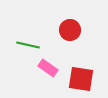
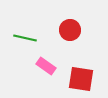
green line: moved 3 px left, 7 px up
pink rectangle: moved 2 px left, 2 px up
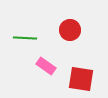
green line: rotated 10 degrees counterclockwise
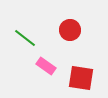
green line: rotated 35 degrees clockwise
red square: moved 1 px up
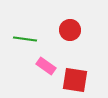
green line: moved 1 px down; rotated 30 degrees counterclockwise
red square: moved 6 px left, 2 px down
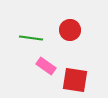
green line: moved 6 px right, 1 px up
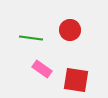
pink rectangle: moved 4 px left, 3 px down
red square: moved 1 px right
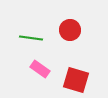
pink rectangle: moved 2 px left
red square: rotated 8 degrees clockwise
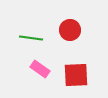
red square: moved 5 px up; rotated 20 degrees counterclockwise
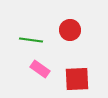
green line: moved 2 px down
red square: moved 1 px right, 4 px down
